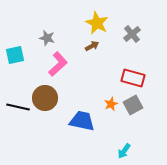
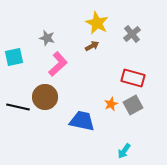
cyan square: moved 1 px left, 2 px down
brown circle: moved 1 px up
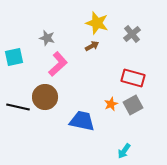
yellow star: rotated 10 degrees counterclockwise
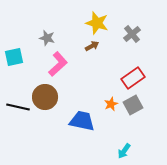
red rectangle: rotated 50 degrees counterclockwise
